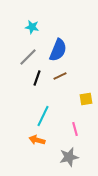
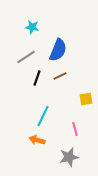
gray line: moved 2 px left; rotated 12 degrees clockwise
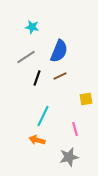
blue semicircle: moved 1 px right, 1 px down
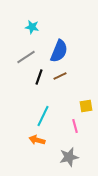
black line: moved 2 px right, 1 px up
yellow square: moved 7 px down
pink line: moved 3 px up
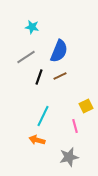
yellow square: rotated 16 degrees counterclockwise
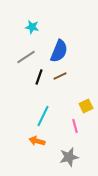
orange arrow: moved 1 px down
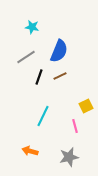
orange arrow: moved 7 px left, 10 px down
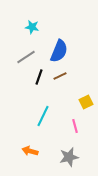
yellow square: moved 4 px up
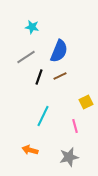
orange arrow: moved 1 px up
